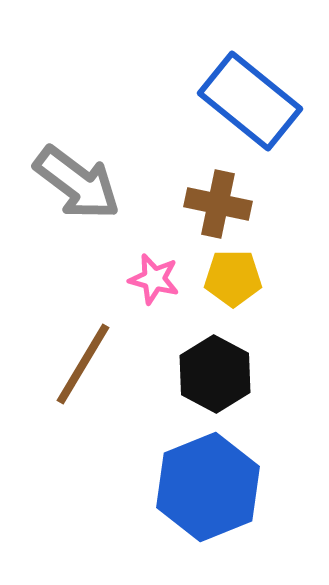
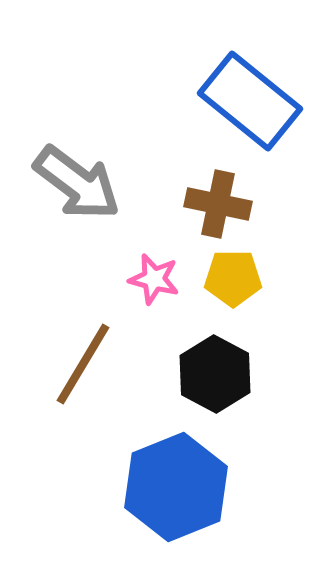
blue hexagon: moved 32 px left
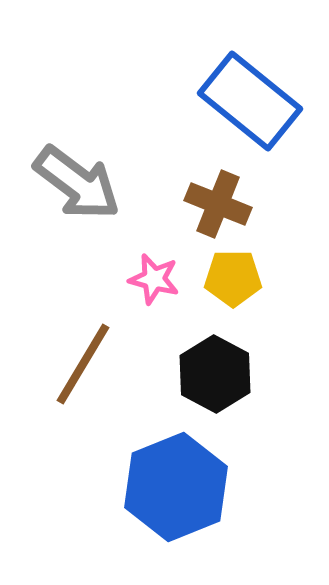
brown cross: rotated 10 degrees clockwise
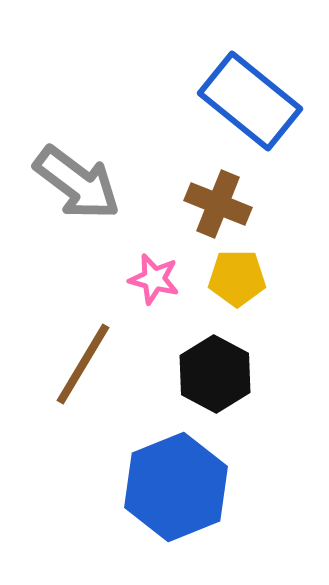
yellow pentagon: moved 4 px right
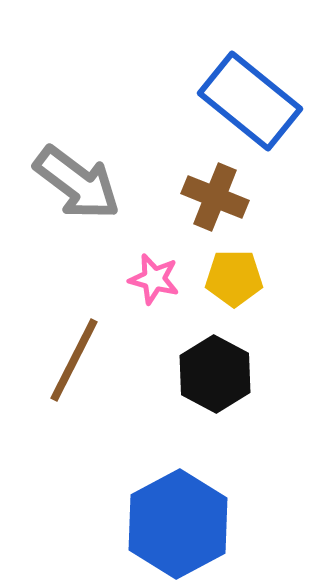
brown cross: moved 3 px left, 7 px up
yellow pentagon: moved 3 px left
brown line: moved 9 px left, 4 px up; rotated 4 degrees counterclockwise
blue hexagon: moved 2 px right, 37 px down; rotated 6 degrees counterclockwise
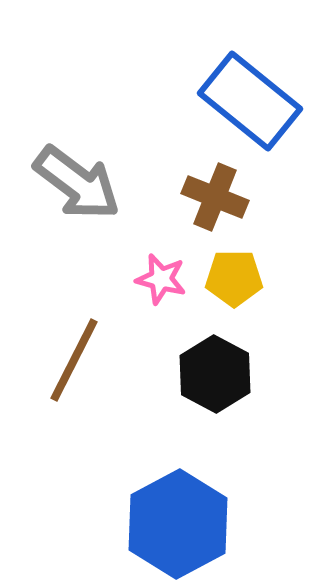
pink star: moved 7 px right
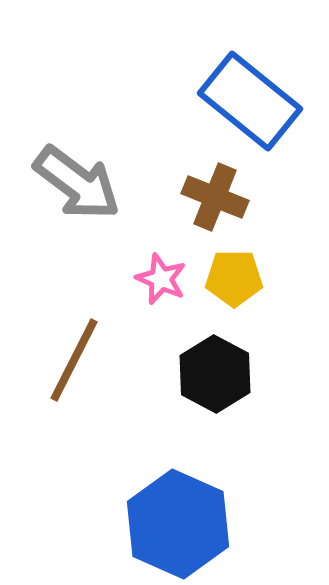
pink star: rotated 9 degrees clockwise
blue hexagon: rotated 8 degrees counterclockwise
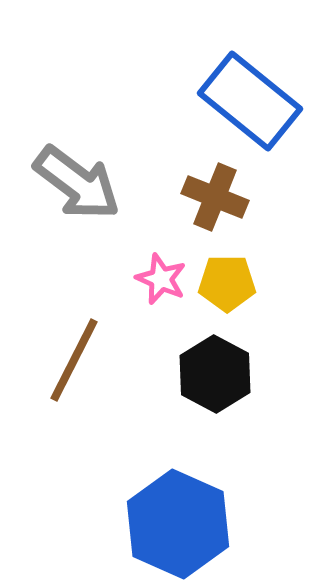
yellow pentagon: moved 7 px left, 5 px down
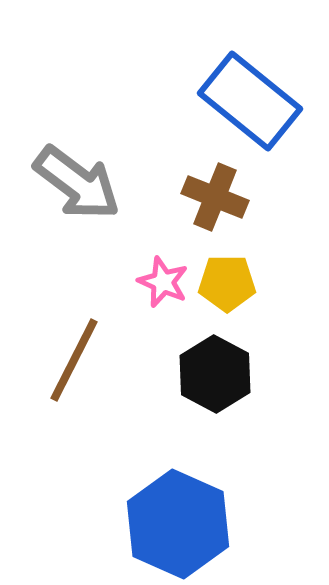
pink star: moved 2 px right, 3 px down
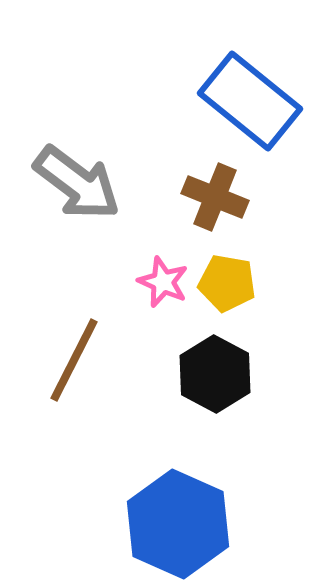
yellow pentagon: rotated 10 degrees clockwise
